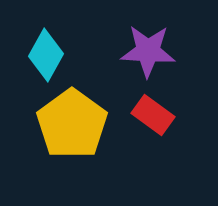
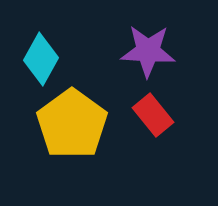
cyan diamond: moved 5 px left, 4 px down
red rectangle: rotated 15 degrees clockwise
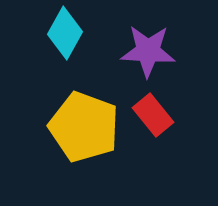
cyan diamond: moved 24 px right, 26 px up
yellow pentagon: moved 12 px right, 3 px down; rotated 16 degrees counterclockwise
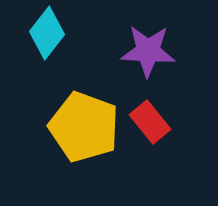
cyan diamond: moved 18 px left; rotated 9 degrees clockwise
red rectangle: moved 3 px left, 7 px down
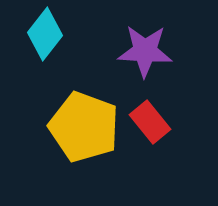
cyan diamond: moved 2 px left, 1 px down
purple star: moved 3 px left
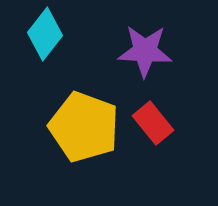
red rectangle: moved 3 px right, 1 px down
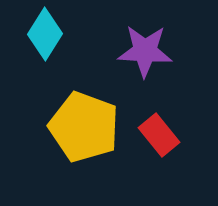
cyan diamond: rotated 6 degrees counterclockwise
red rectangle: moved 6 px right, 12 px down
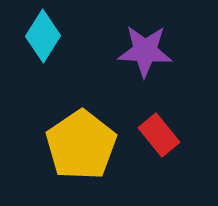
cyan diamond: moved 2 px left, 2 px down
yellow pentagon: moved 3 px left, 18 px down; rotated 18 degrees clockwise
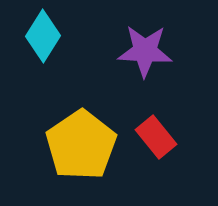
red rectangle: moved 3 px left, 2 px down
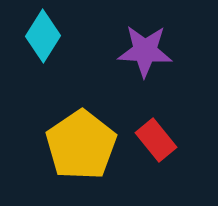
red rectangle: moved 3 px down
